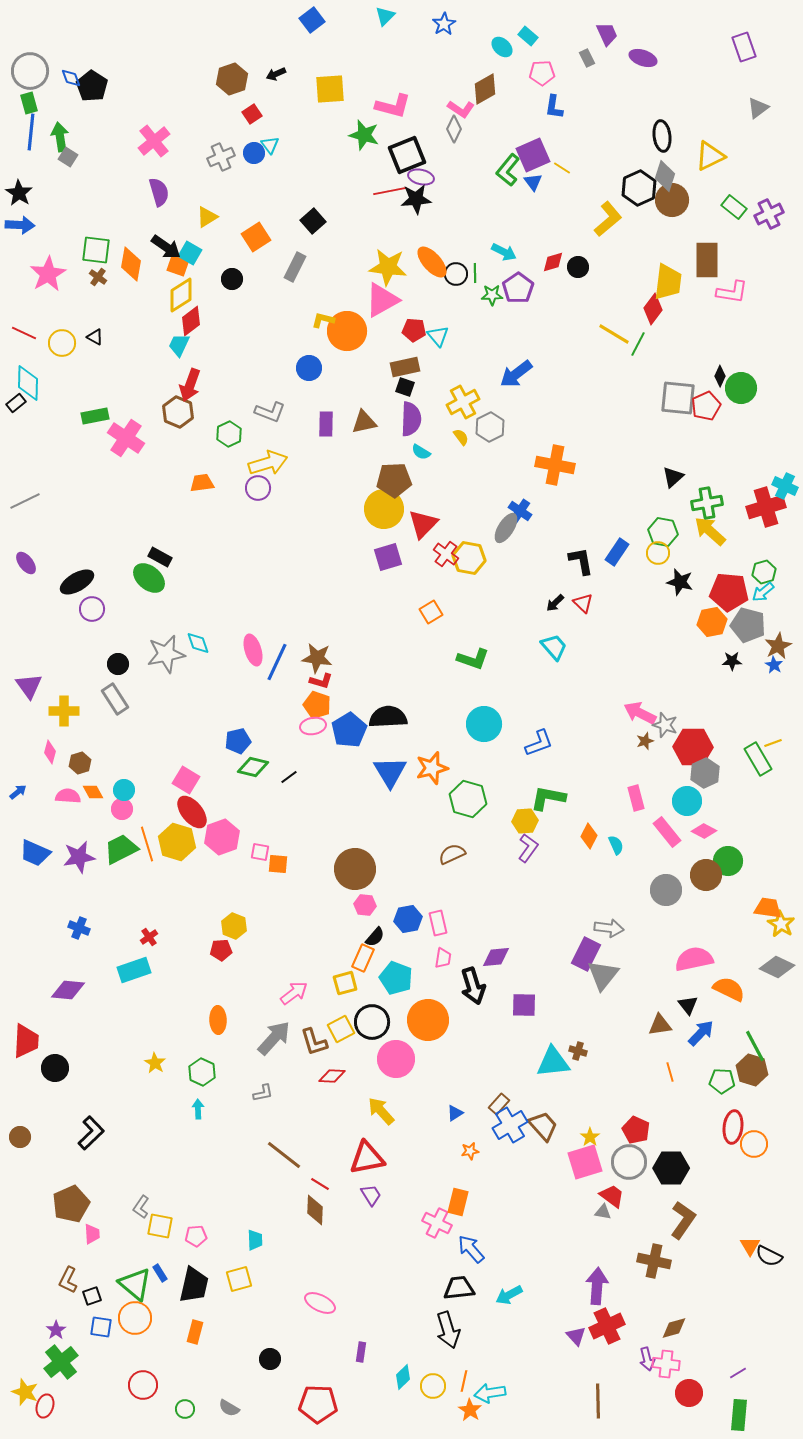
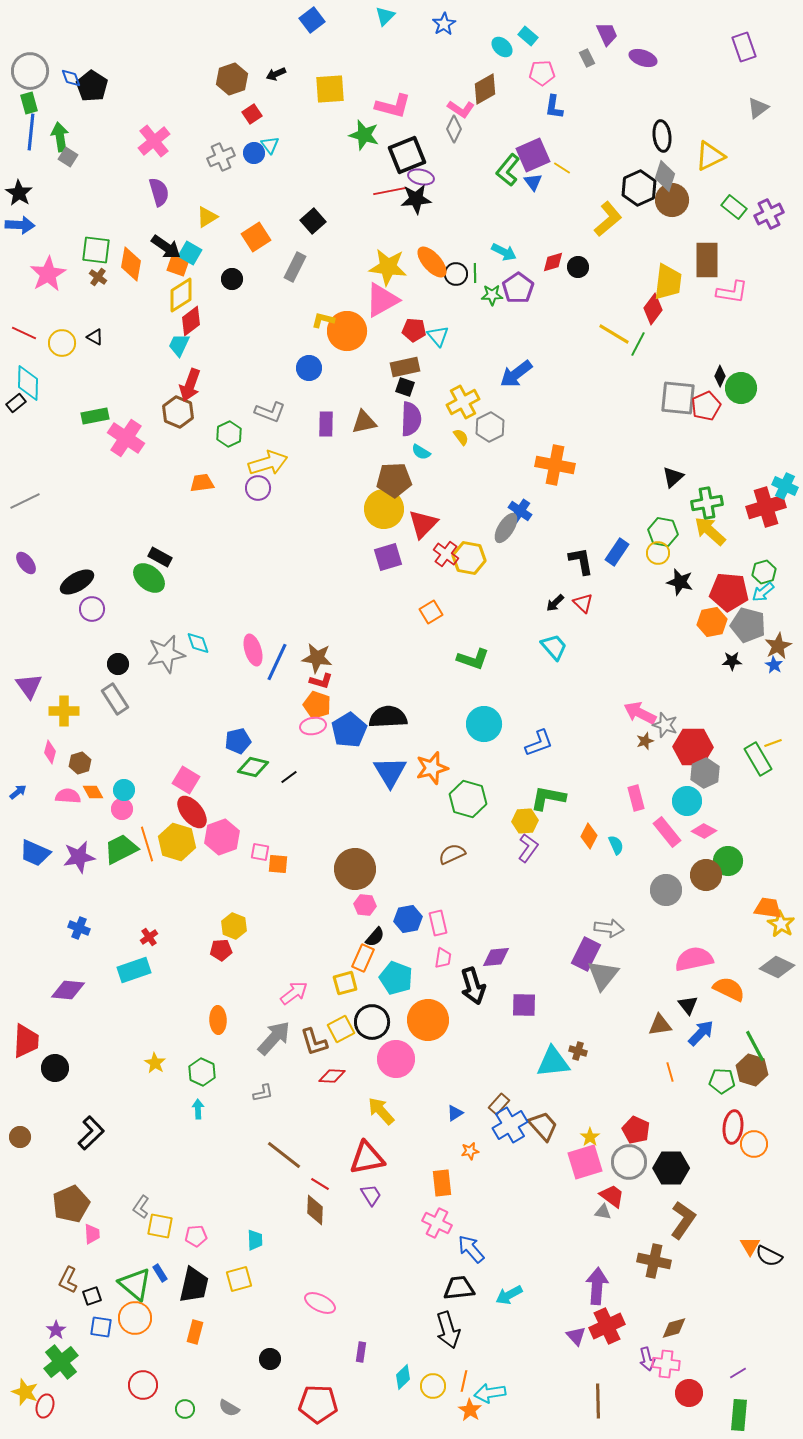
orange rectangle at (458, 1202): moved 16 px left, 19 px up; rotated 20 degrees counterclockwise
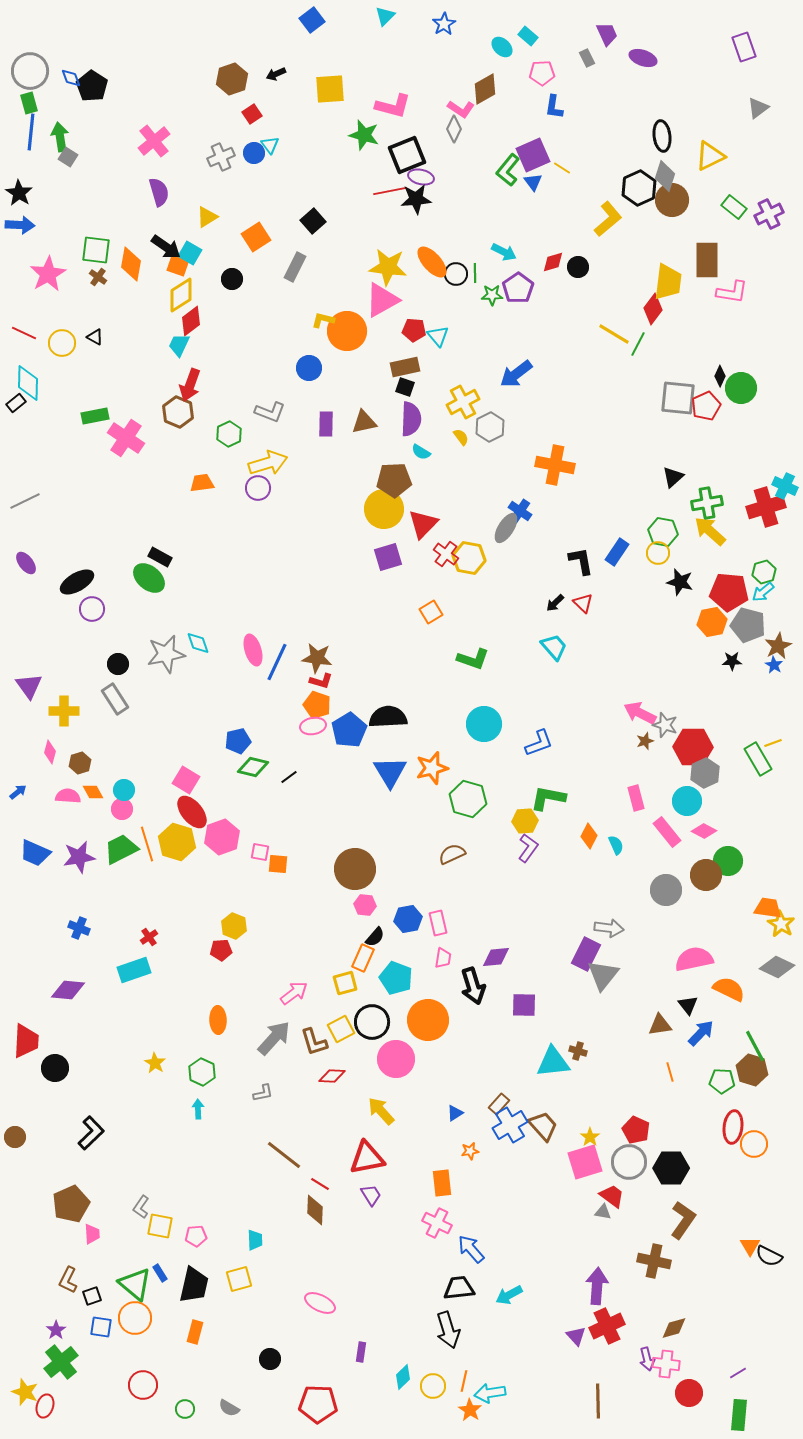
brown circle at (20, 1137): moved 5 px left
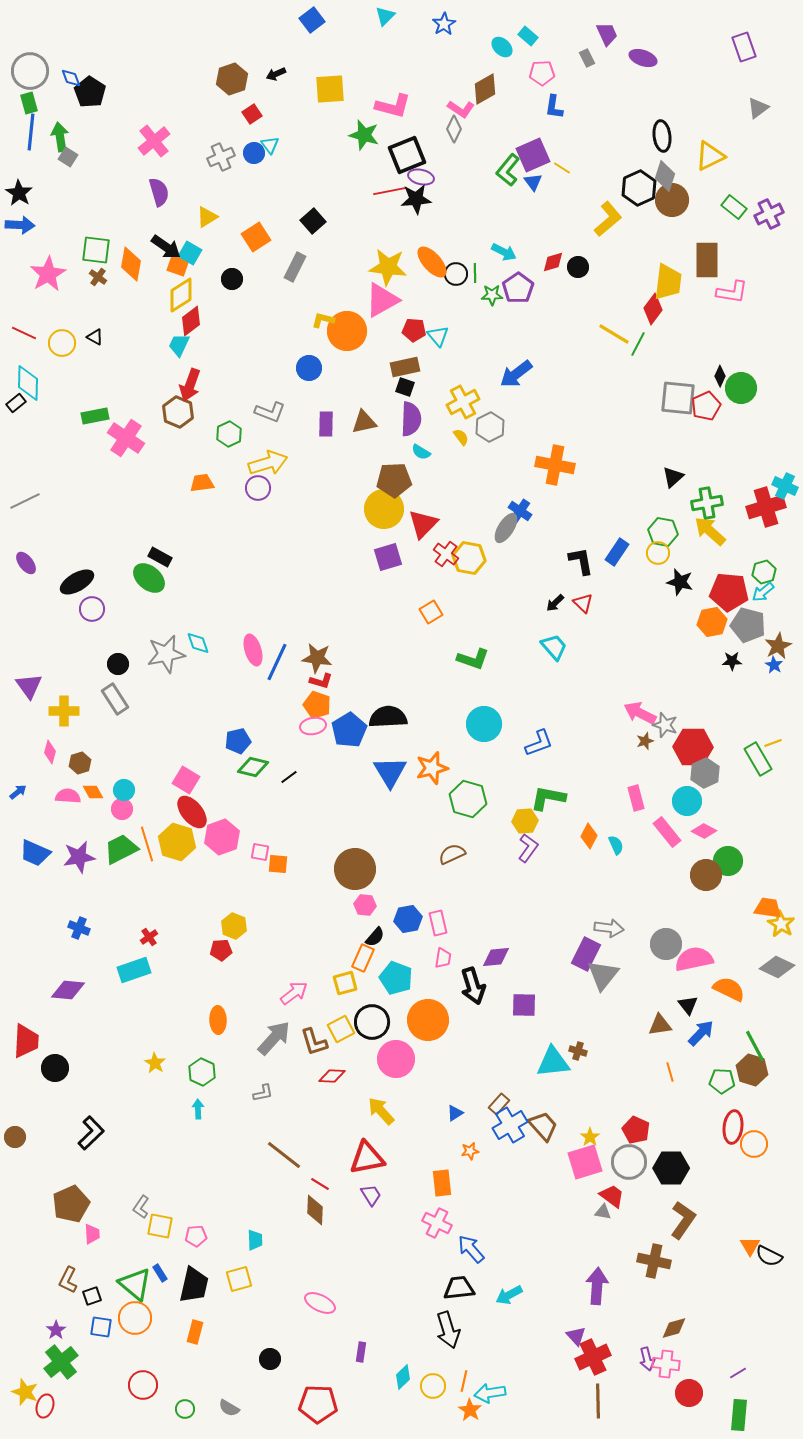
black pentagon at (92, 86): moved 2 px left, 6 px down
gray circle at (666, 890): moved 54 px down
red cross at (607, 1326): moved 14 px left, 31 px down
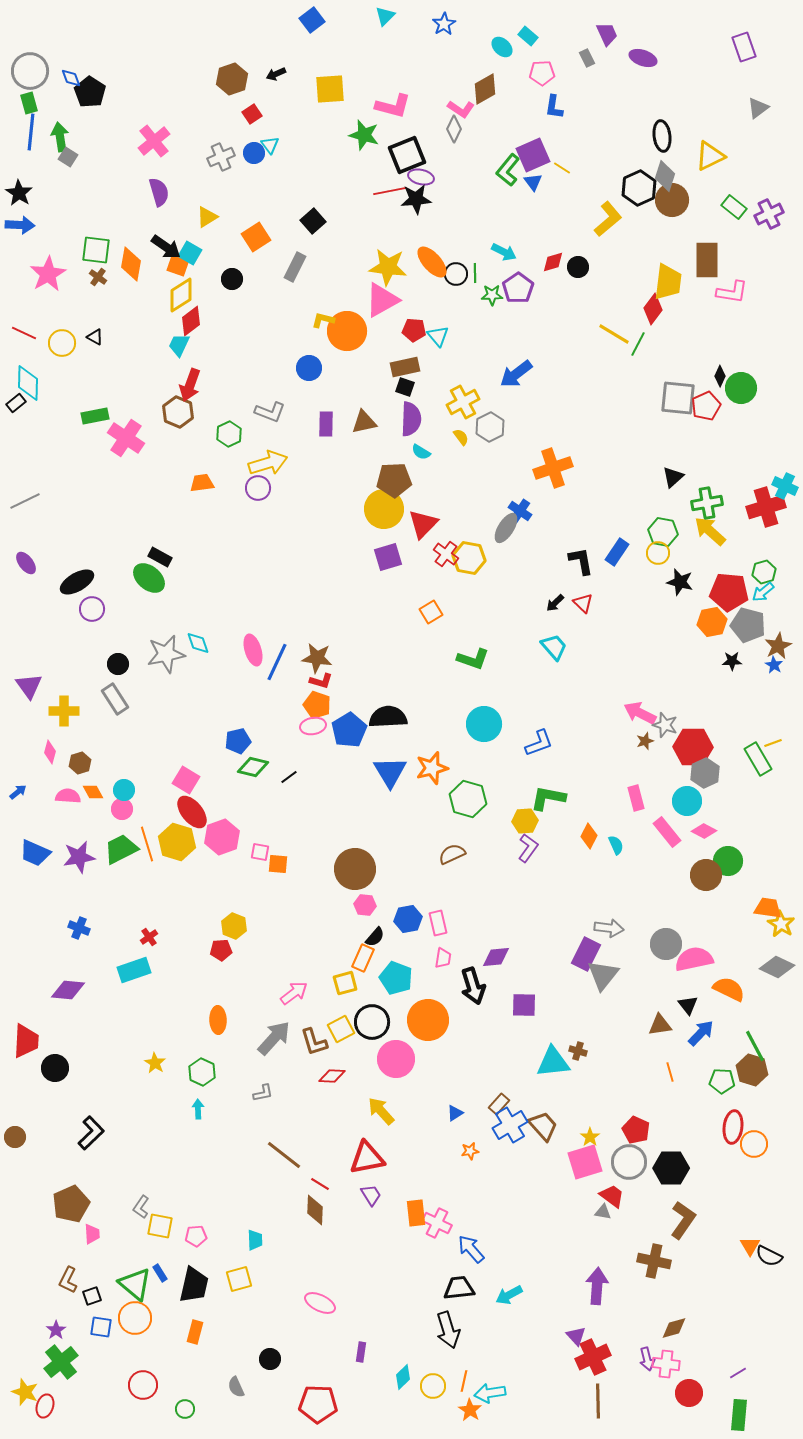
orange cross at (555, 465): moved 2 px left, 3 px down; rotated 30 degrees counterclockwise
orange rectangle at (442, 1183): moved 26 px left, 30 px down
gray semicircle at (229, 1408): moved 7 px right, 21 px up; rotated 35 degrees clockwise
